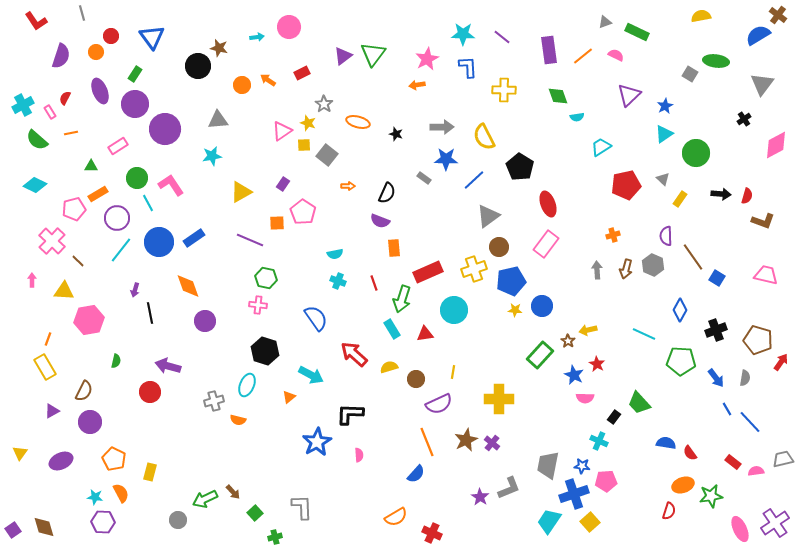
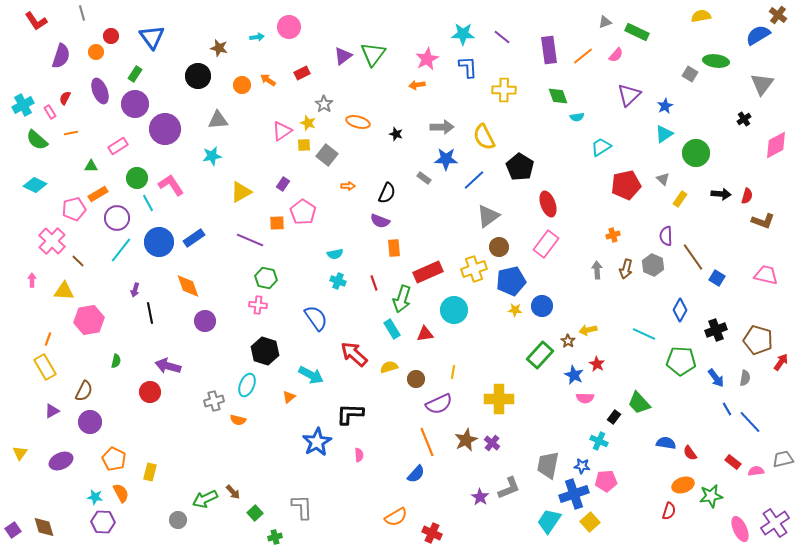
pink semicircle at (616, 55): rotated 105 degrees clockwise
black circle at (198, 66): moved 10 px down
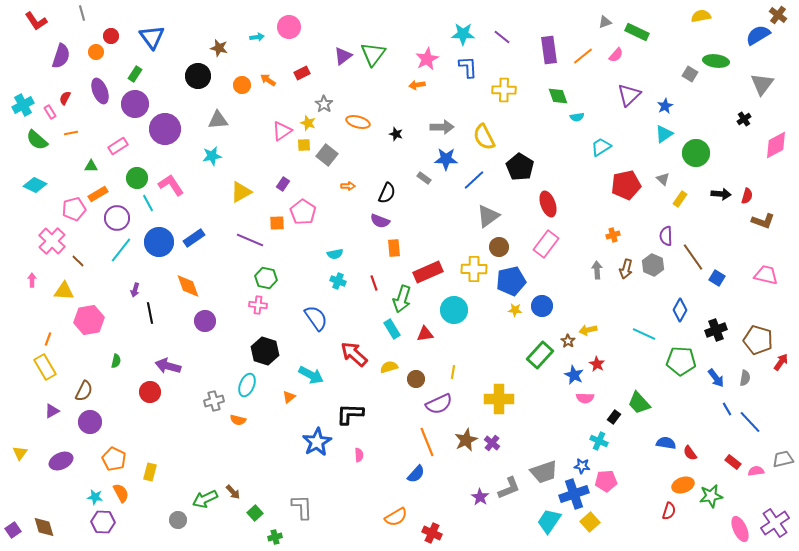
yellow cross at (474, 269): rotated 20 degrees clockwise
gray trapezoid at (548, 465): moved 4 px left, 7 px down; rotated 120 degrees counterclockwise
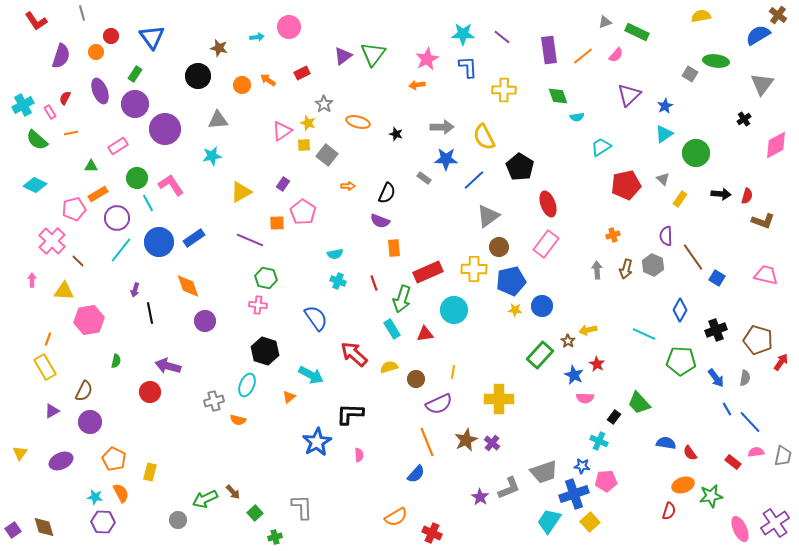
gray trapezoid at (783, 459): moved 3 px up; rotated 115 degrees clockwise
pink semicircle at (756, 471): moved 19 px up
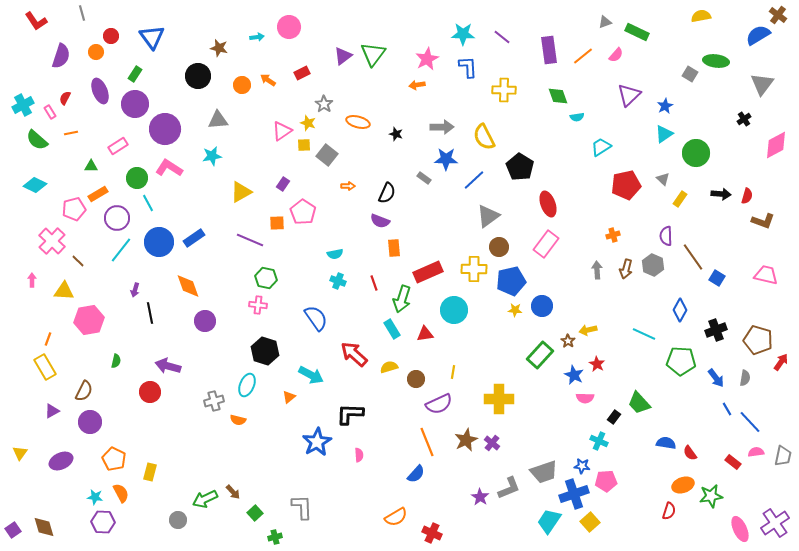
pink L-shape at (171, 185): moved 2 px left, 17 px up; rotated 24 degrees counterclockwise
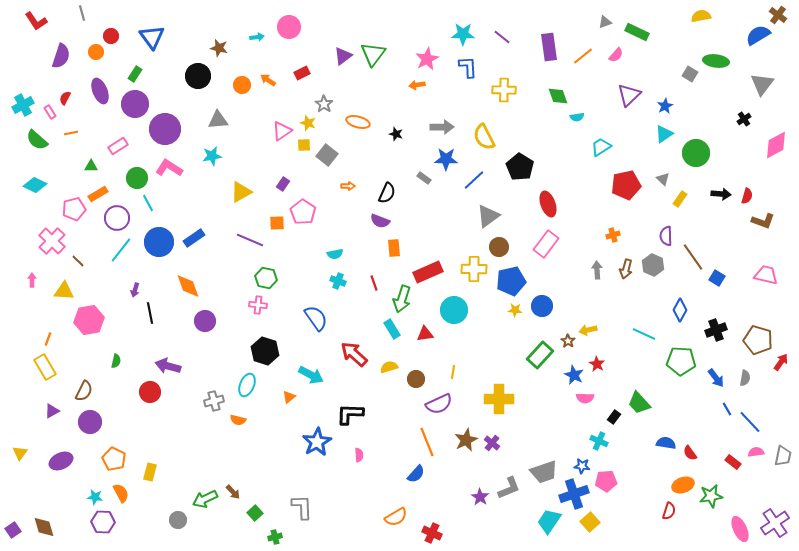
purple rectangle at (549, 50): moved 3 px up
